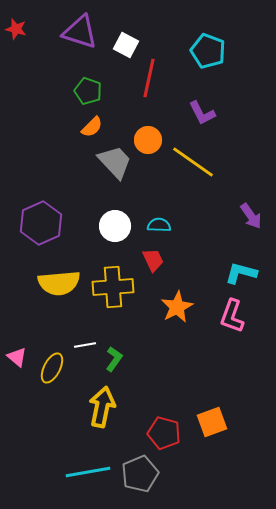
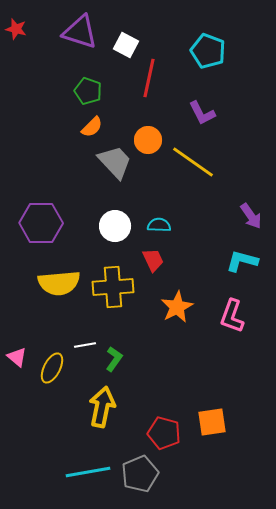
purple hexagon: rotated 24 degrees clockwise
cyan L-shape: moved 1 px right, 12 px up
orange square: rotated 12 degrees clockwise
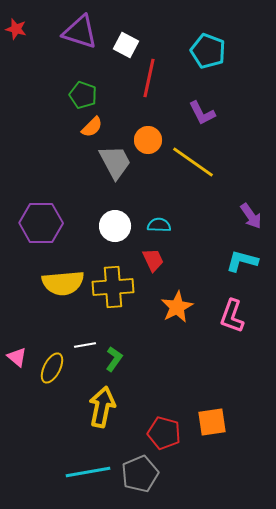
green pentagon: moved 5 px left, 4 px down
gray trapezoid: rotated 15 degrees clockwise
yellow semicircle: moved 4 px right
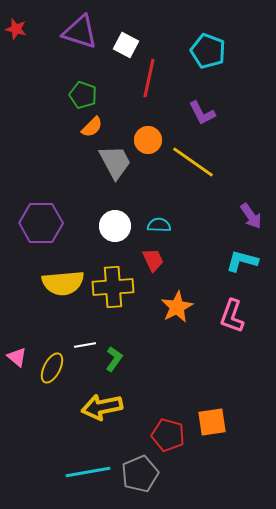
yellow arrow: rotated 114 degrees counterclockwise
red pentagon: moved 4 px right, 2 px down
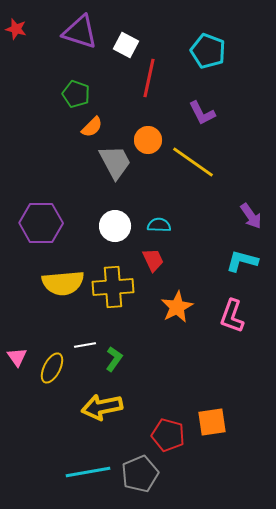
green pentagon: moved 7 px left, 1 px up
pink triangle: rotated 15 degrees clockwise
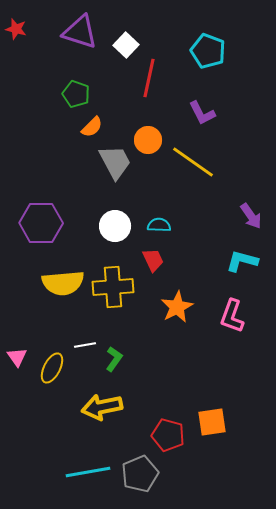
white square: rotated 15 degrees clockwise
